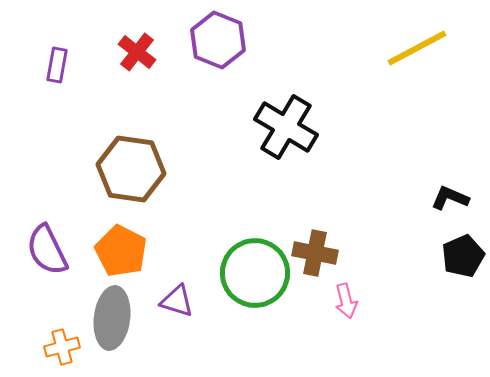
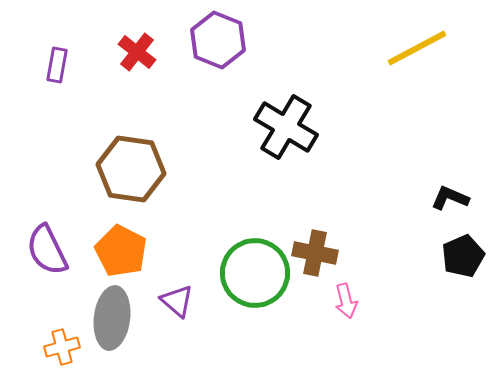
purple triangle: rotated 24 degrees clockwise
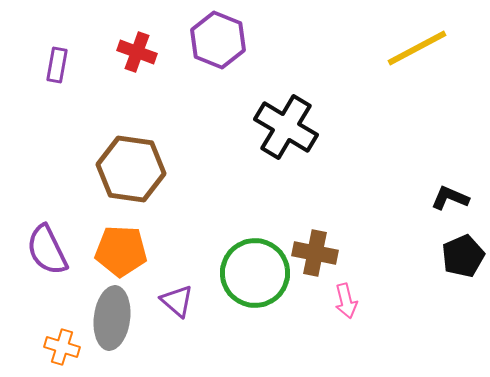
red cross: rotated 18 degrees counterclockwise
orange pentagon: rotated 24 degrees counterclockwise
orange cross: rotated 32 degrees clockwise
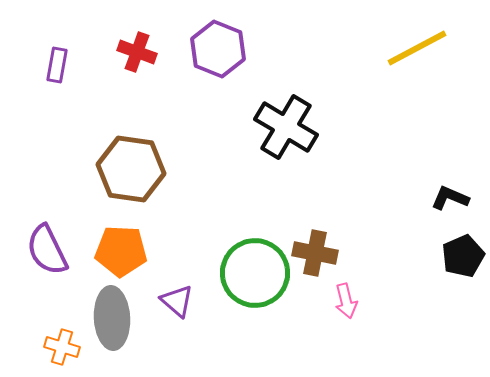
purple hexagon: moved 9 px down
gray ellipse: rotated 10 degrees counterclockwise
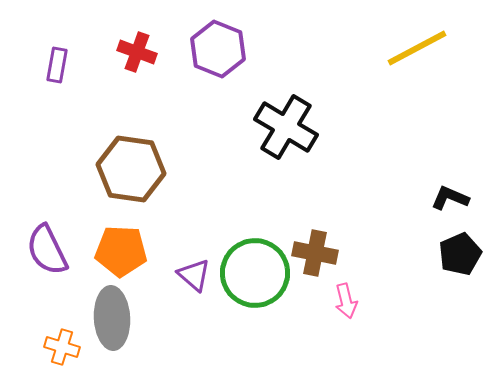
black pentagon: moved 3 px left, 2 px up
purple triangle: moved 17 px right, 26 px up
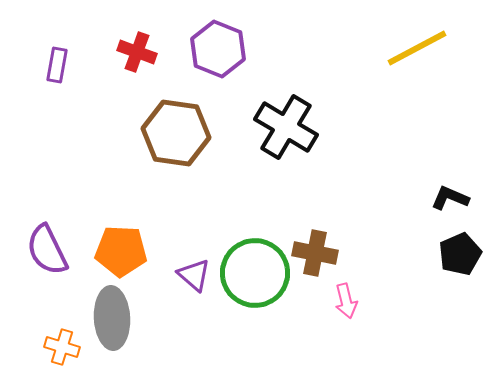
brown hexagon: moved 45 px right, 36 px up
